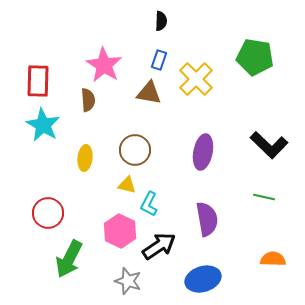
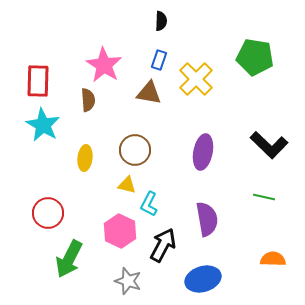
black arrow: moved 4 px right, 1 px up; rotated 28 degrees counterclockwise
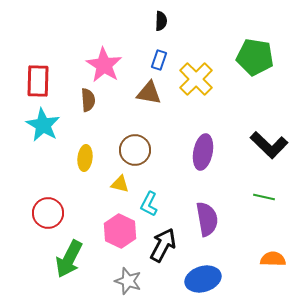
yellow triangle: moved 7 px left, 1 px up
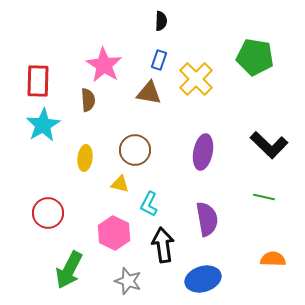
cyan star: rotated 12 degrees clockwise
pink hexagon: moved 6 px left, 2 px down
black arrow: rotated 36 degrees counterclockwise
green arrow: moved 11 px down
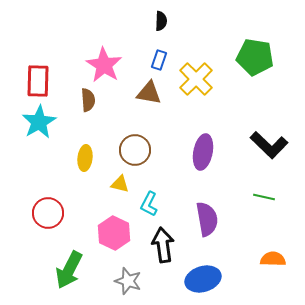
cyan star: moved 4 px left, 3 px up
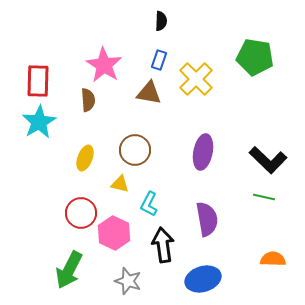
black L-shape: moved 1 px left, 15 px down
yellow ellipse: rotated 15 degrees clockwise
red circle: moved 33 px right
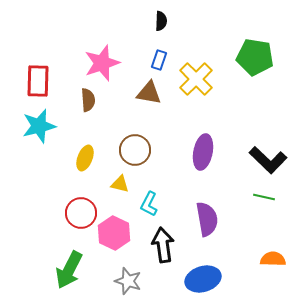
pink star: moved 2 px left, 2 px up; rotated 21 degrees clockwise
cyan star: moved 4 px down; rotated 16 degrees clockwise
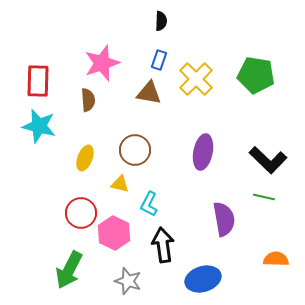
green pentagon: moved 1 px right, 18 px down
cyan star: rotated 28 degrees clockwise
purple semicircle: moved 17 px right
orange semicircle: moved 3 px right
